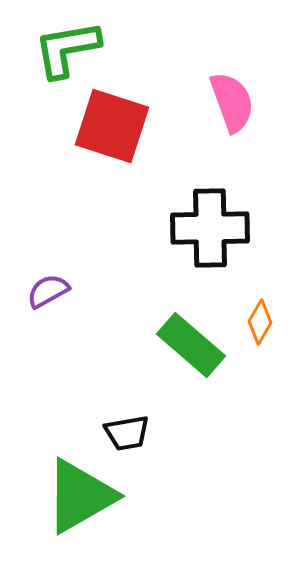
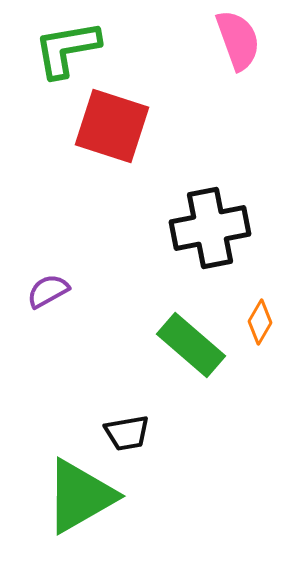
pink semicircle: moved 6 px right, 62 px up
black cross: rotated 10 degrees counterclockwise
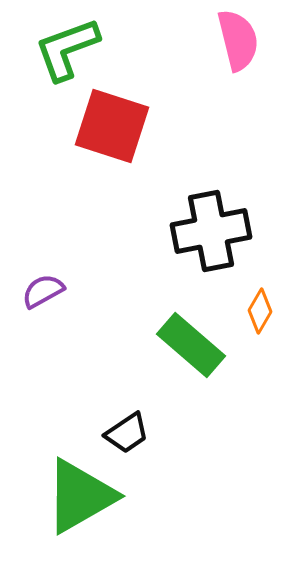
pink semicircle: rotated 6 degrees clockwise
green L-shape: rotated 10 degrees counterclockwise
black cross: moved 1 px right, 3 px down
purple semicircle: moved 5 px left
orange diamond: moved 11 px up
black trapezoid: rotated 24 degrees counterclockwise
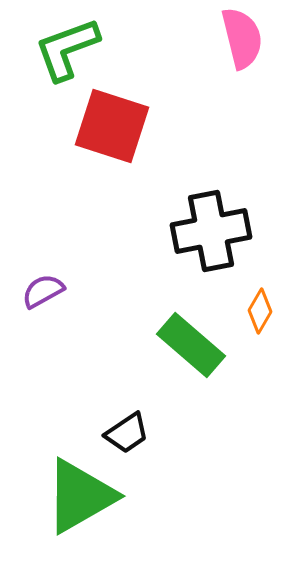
pink semicircle: moved 4 px right, 2 px up
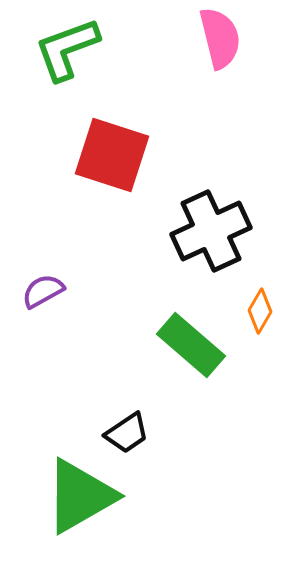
pink semicircle: moved 22 px left
red square: moved 29 px down
black cross: rotated 14 degrees counterclockwise
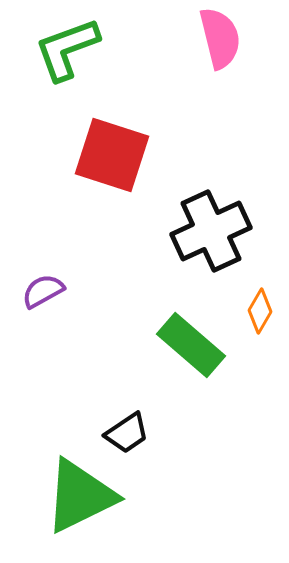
green triangle: rotated 4 degrees clockwise
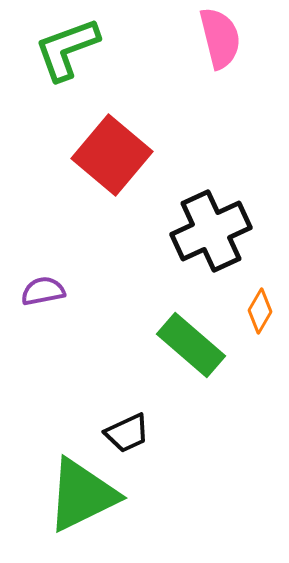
red square: rotated 22 degrees clockwise
purple semicircle: rotated 18 degrees clockwise
black trapezoid: rotated 9 degrees clockwise
green triangle: moved 2 px right, 1 px up
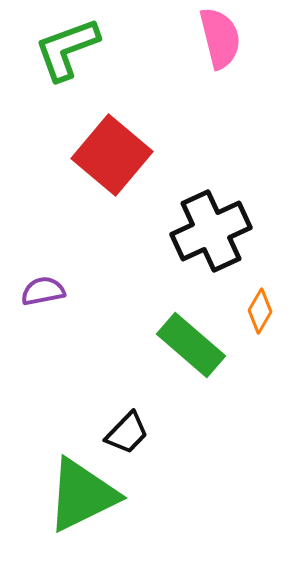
black trapezoid: rotated 21 degrees counterclockwise
